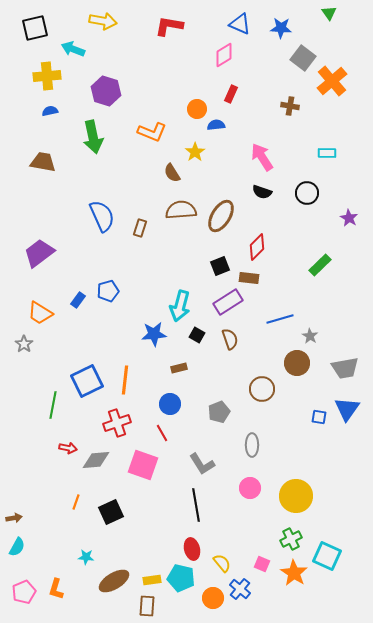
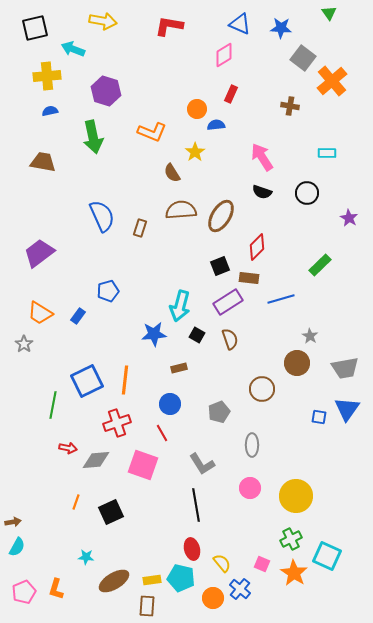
blue rectangle at (78, 300): moved 16 px down
blue line at (280, 319): moved 1 px right, 20 px up
brown arrow at (14, 518): moved 1 px left, 4 px down
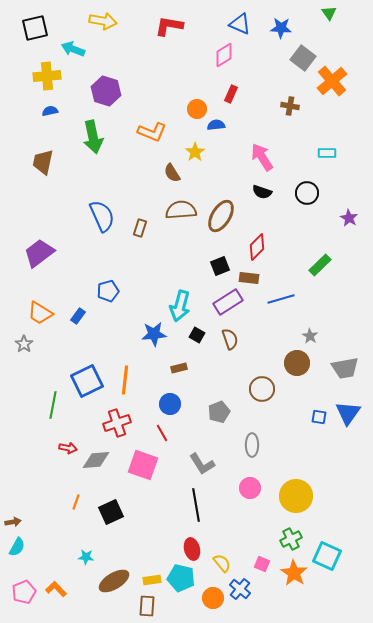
brown trapezoid at (43, 162): rotated 88 degrees counterclockwise
blue triangle at (347, 409): moved 1 px right, 4 px down
orange L-shape at (56, 589): rotated 120 degrees clockwise
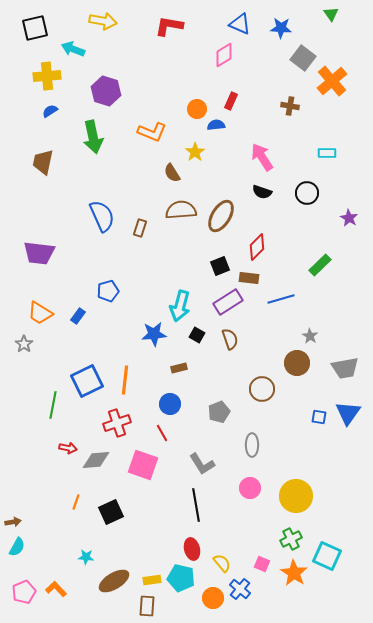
green triangle at (329, 13): moved 2 px right, 1 px down
red rectangle at (231, 94): moved 7 px down
blue semicircle at (50, 111): rotated 21 degrees counterclockwise
purple trapezoid at (39, 253): rotated 136 degrees counterclockwise
